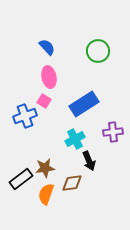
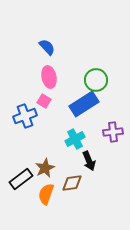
green circle: moved 2 px left, 29 px down
brown star: rotated 18 degrees counterclockwise
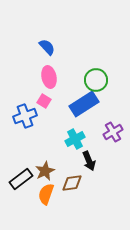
purple cross: rotated 24 degrees counterclockwise
brown star: moved 3 px down
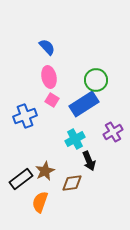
pink square: moved 8 px right, 1 px up
orange semicircle: moved 6 px left, 8 px down
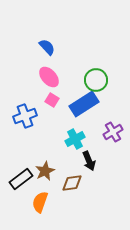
pink ellipse: rotated 30 degrees counterclockwise
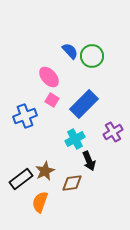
blue semicircle: moved 23 px right, 4 px down
green circle: moved 4 px left, 24 px up
blue rectangle: rotated 12 degrees counterclockwise
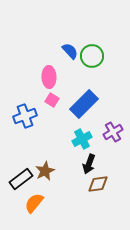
pink ellipse: rotated 40 degrees clockwise
cyan cross: moved 7 px right
black arrow: moved 3 px down; rotated 42 degrees clockwise
brown diamond: moved 26 px right, 1 px down
orange semicircle: moved 6 px left, 1 px down; rotated 20 degrees clockwise
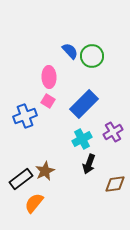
pink square: moved 4 px left, 1 px down
brown diamond: moved 17 px right
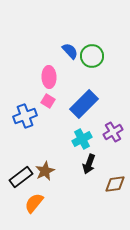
black rectangle: moved 2 px up
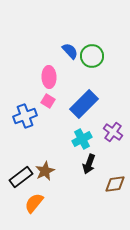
purple cross: rotated 24 degrees counterclockwise
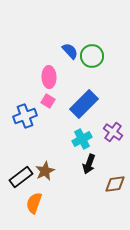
orange semicircle: rotated 20 degrees counterclockwise
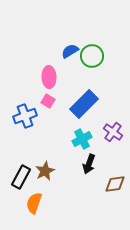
blue semicircle: rotated 78 degrees counterclockwise
black rectangle: rotated 25 degrees counterclockwise
